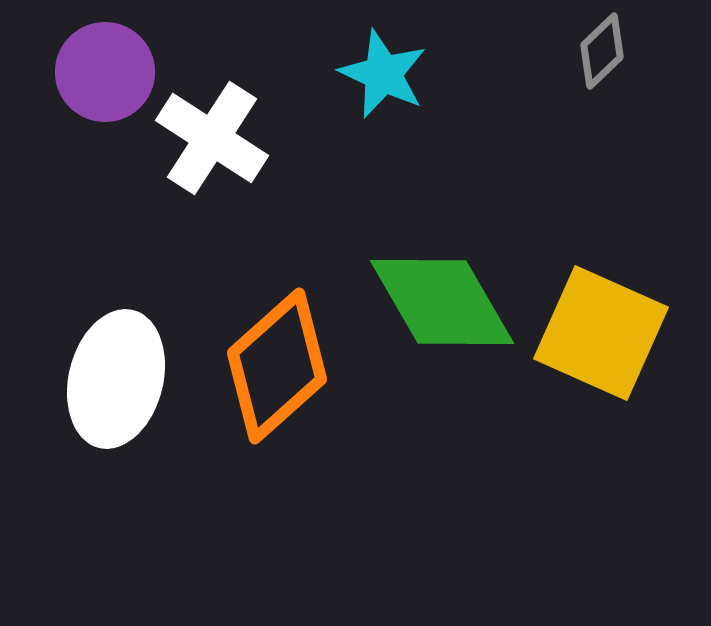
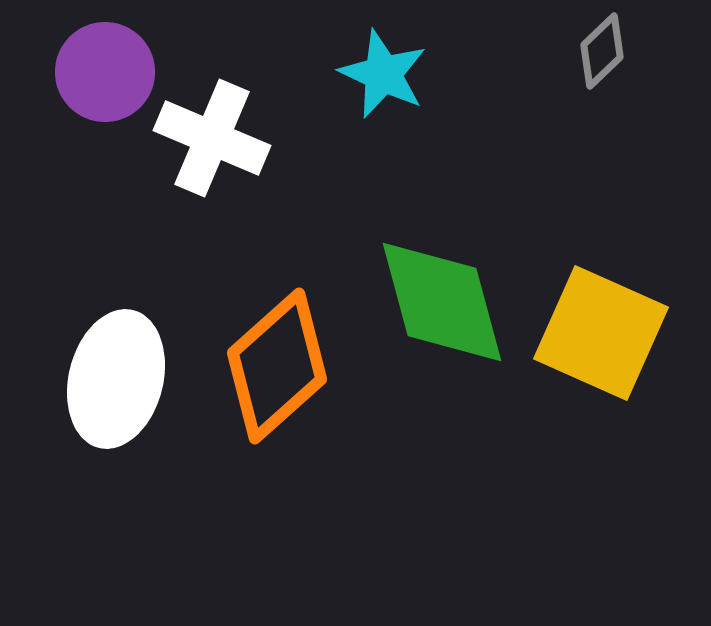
white cross: rotated 10 degrees counterclockwise
green diamond: rotated 15 degrees clockwise
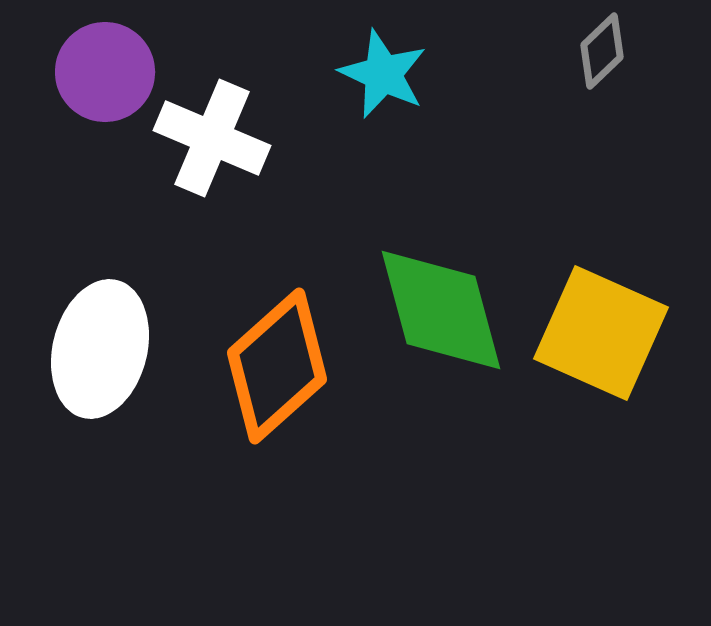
green diamond: moved 1 px left, 8 px down
white ellipse: moved 16 px left, 30 px up
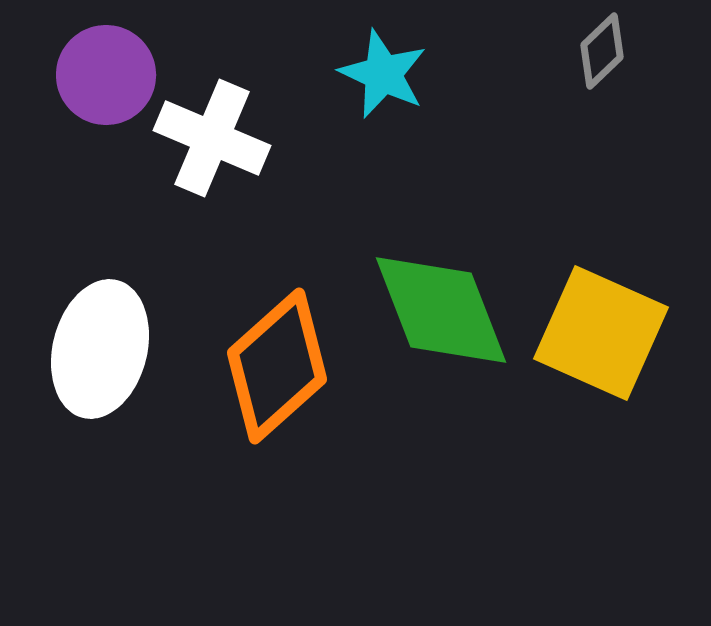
purple circle: moved 1 px right, 3 px down
green diamond: rotated 6 degrees counterclockwise
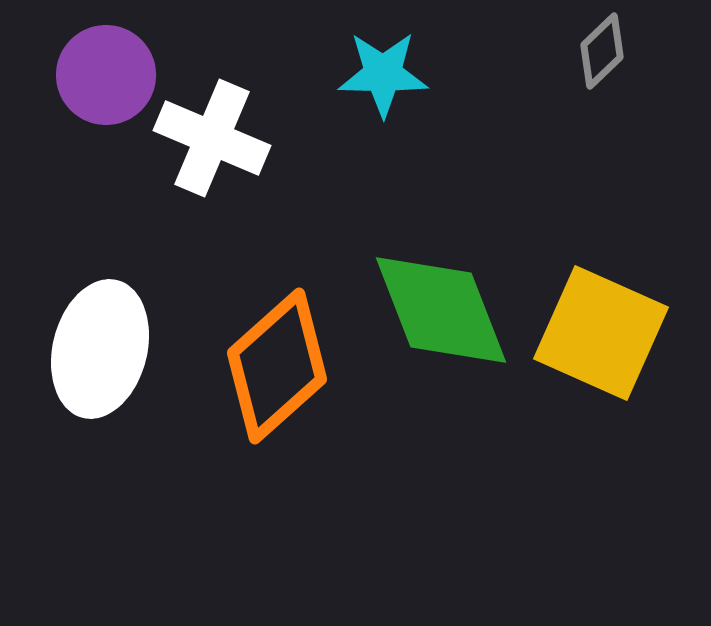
cyan star: rotated 24 degrees counterclockwise
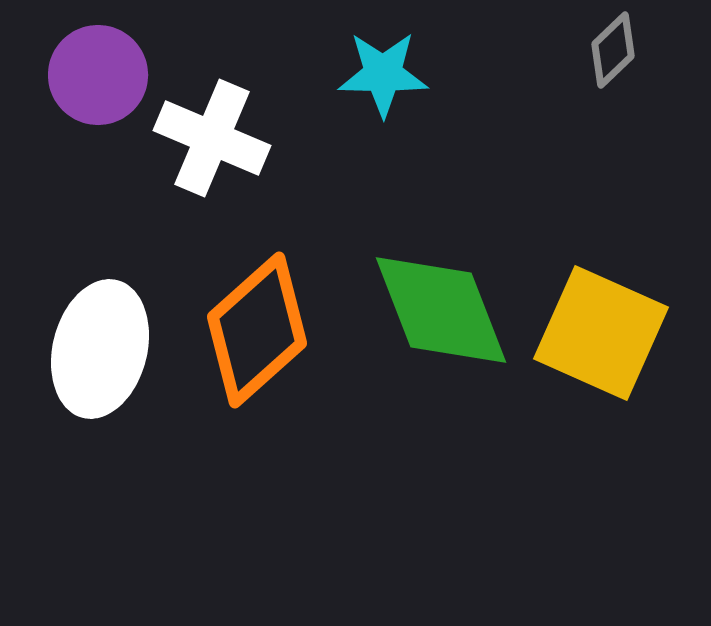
gray diamond: moved 11 px right, 1 px up
purple circle: moved 8 px left
orange diamond: moved 20 px left, 36 px up
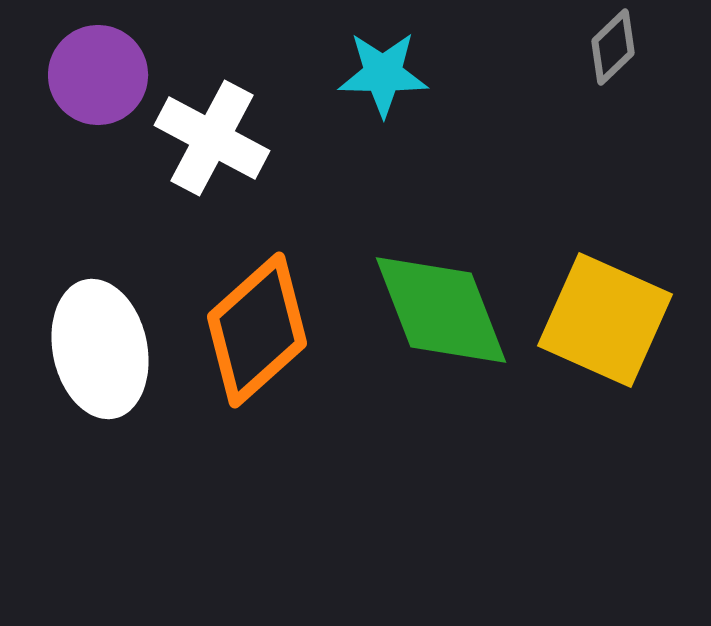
gray diamond: moved 3 px up
white cross: rotated 5 degrees clockwise
yellow square: moved 4 px right, 13 px up
white ellipse: rotated 26 degrees counterclockwise
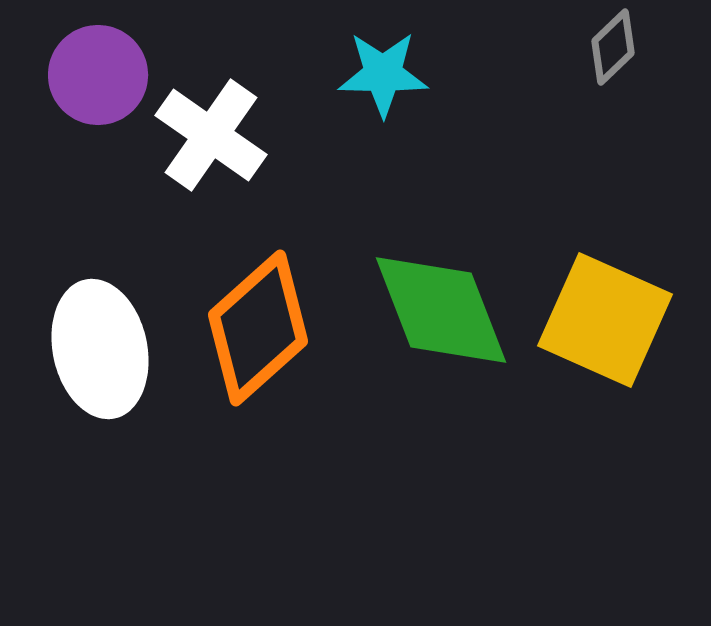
white cross: moved 1 px left, 3 px up; rotated 7 degrees clockwise
orange diamond: moved 1 px right, 2 px up
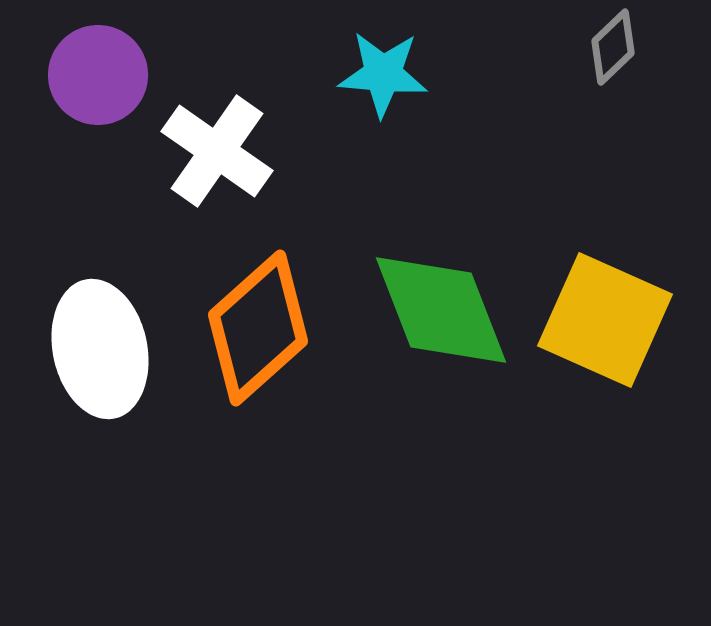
cyan star: rotated 4 degrees clockwise
white cross: moved 6 px right, 16 px down
